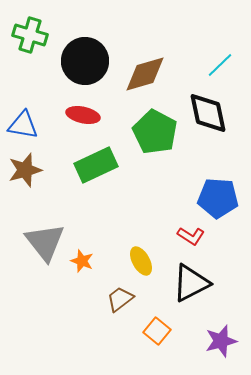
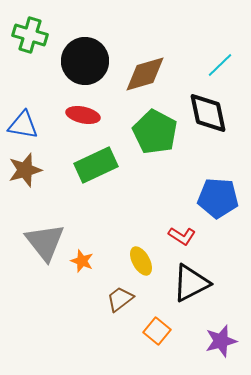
red L-shape: moved 9 px left
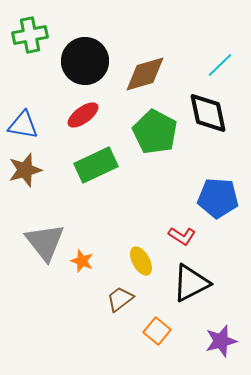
green cross: rotated 28 degrees counterclockwise
red ellipse: rotated 48 degrees counterclockwise
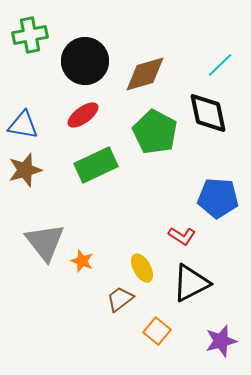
yellow ellipse: moved 1 px right, 7 px down
